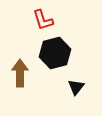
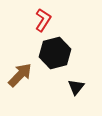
red L-shape: rotated 130 degrees counterclockwise
brown arrow: moved 2 px down; rotated 44 degrees clockwise
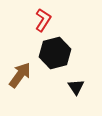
brown arrow: rotated 8 degrees counterclockwise
black triangle: rotated 12 degrees counterclockwise
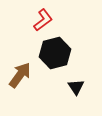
red L-shape: rotated 20 degrees clockwise
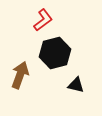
brown arrow: rotated 16 degrees counterclockwise
black triangle: moved 2 px up; rotated 42 degrees counterclockwise
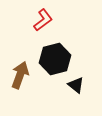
black hexagon: moved 6 px down
black triangle: rotated 24 degrees clockwise
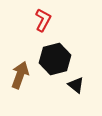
red L-shape: rotated 25 degrees counterclockwise
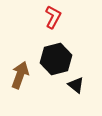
red L-shape: moved 10 px right, 3 px up
black hexagon: moved 1 px right
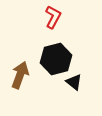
black triangle: moved 2 px left, 3 px up
